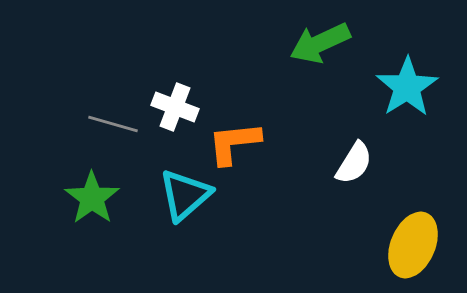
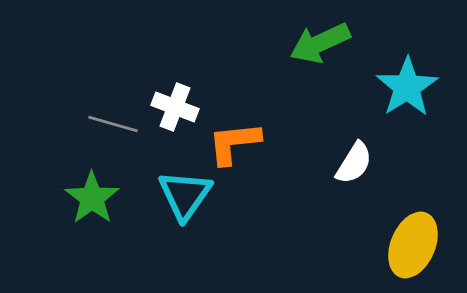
cyan triangle: rotated 14 degrees counterclockwise
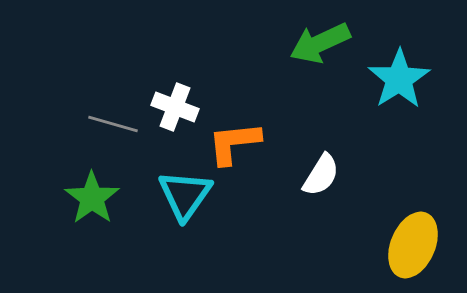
cyan star: moved 8 px left, 8 px up
white semicircle: moved 33 px left, 12 px down
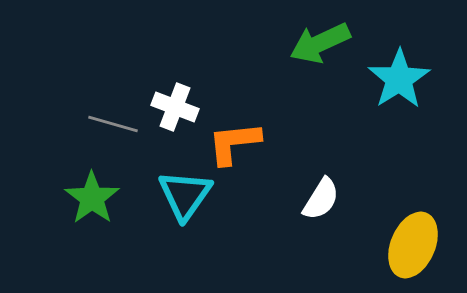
white semicircle: moved 24 px down
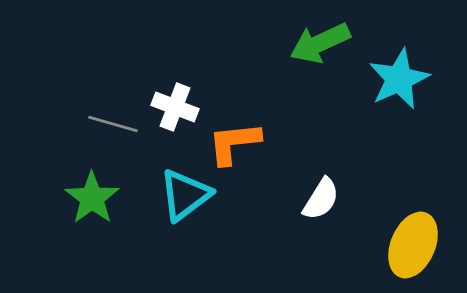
cyan star: rotated 8 degrees clockwise
cyan triangle: rotated 18 degrees clockwise
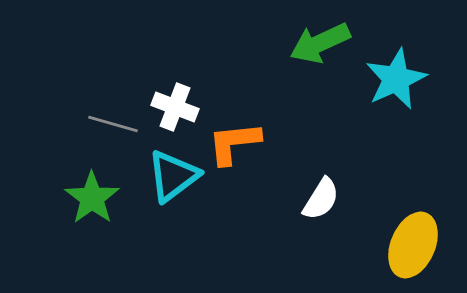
cyan star: moved 3 px left
cyan triangle: moved 12 px left, 19 px up
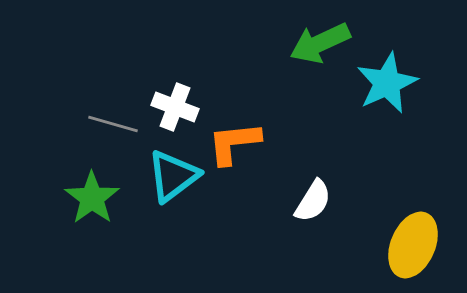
cyan star: moved 9 px left, 4 px down
white semicircle: moved 8 px left, 2 px down
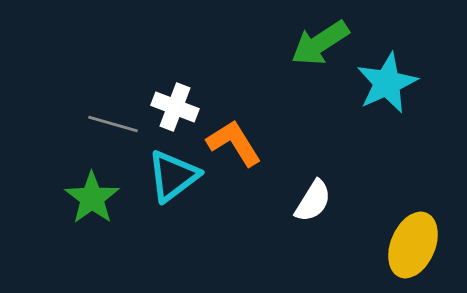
green arrow: rotated 8 degrees counterclockwise
orange L-shape: rotated 64 degrees clockwise
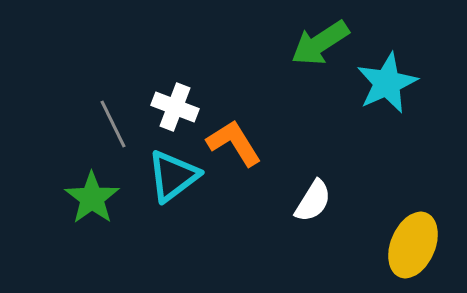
gray line: rotated 48 degrees clockwise
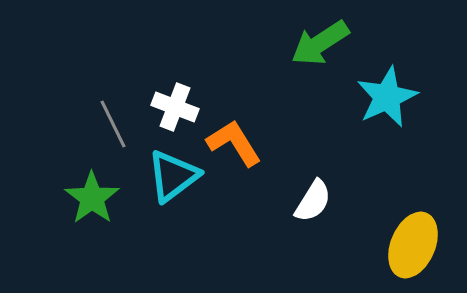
cyan star: moved 14 px down
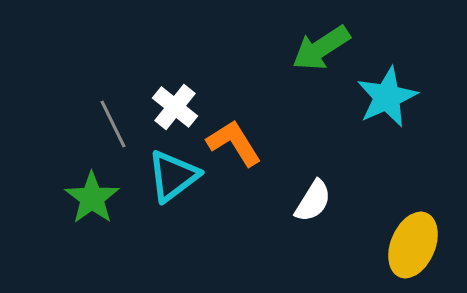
green arrow: moved 1 px right, 5 px down
white cross: rotated 18 degrees clockwise
